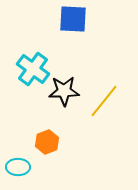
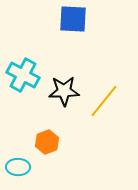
cyan cross: moved 10 px left, 6 px down; rotated 8 degrees counterclockwise
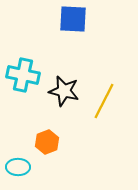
cyan cross: rotated 16 degrees counterclockwise
black star: rotated 16 degrees clockwise
yellow line: rotated 12 degrees counterclockwise
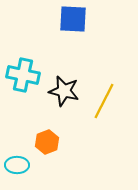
cyan ellipse: moved 1 px left, 2 px up
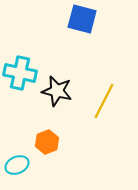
blue square: moved 9 px right; rotated 12 degrees clockwise
cyan cross: moved 3 px left, 2 px up
black star: moved 7 px left
cyan ellipse: rotated 25 degrees counterclockwise
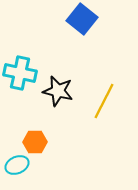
blue square: rotated 24 degrees clockwise
black star: moved 1 px right
orange hexagon: moved 12 px left; rotated 20 degrees clockwise
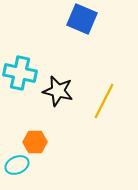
blue square: rotated 16 degrees counterclockwise
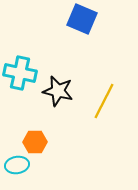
cyan ellipse: rotated 15 degrees clockwise
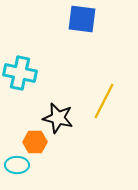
blue square: rotated 16 degrees counterclockwise
black star: moved 27 px down
cyan ellipse: rotated 10 degrees clockwise
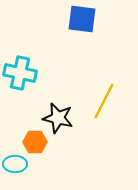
cyan ellipse: moved 2 px left, 1 px up
